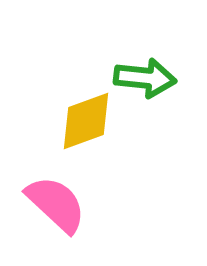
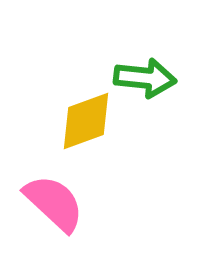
pink semicircle: moved 2 px left, 1 px up
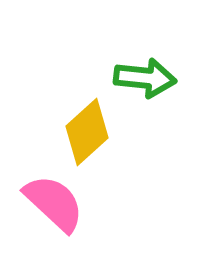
yellow diamond: moved 1 px right, 11 px down; rotated 22 degrees counterclockwise
